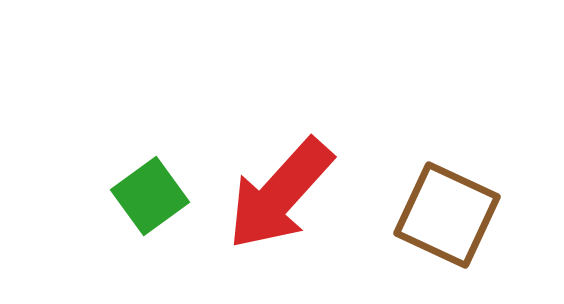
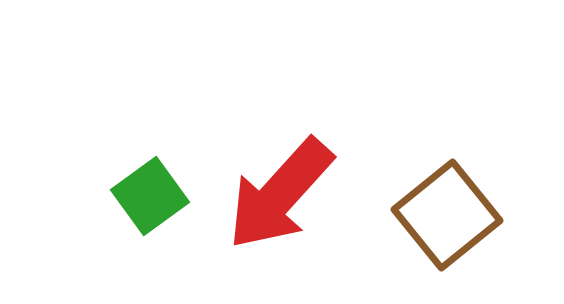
brown square: rotated 26 degrees clockwise
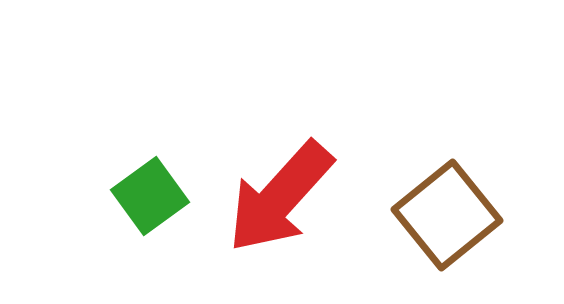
red arrow: moved 3 px down
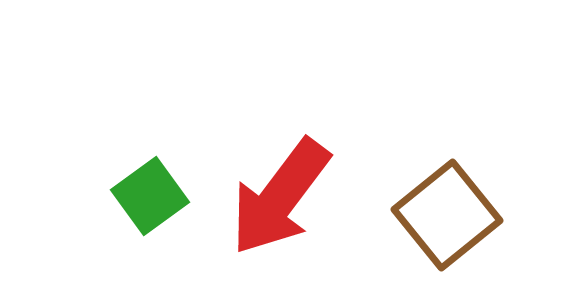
red arrow: rotated 5 degrees counterclockwise
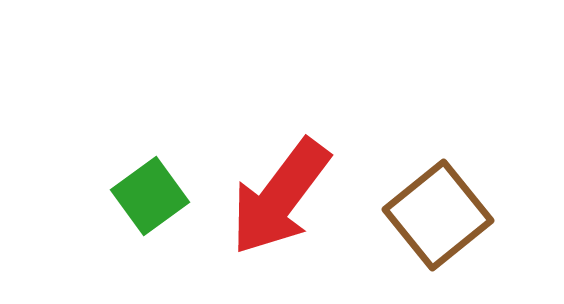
brown square: moved 9 px left
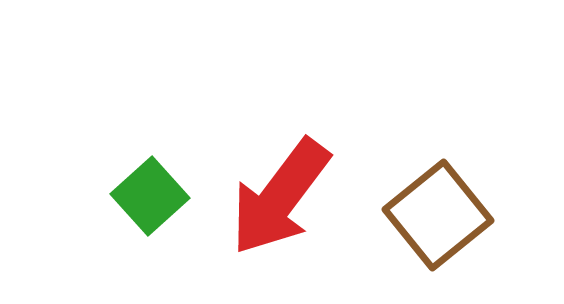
green square: rotated 6 degrees counterclockwise
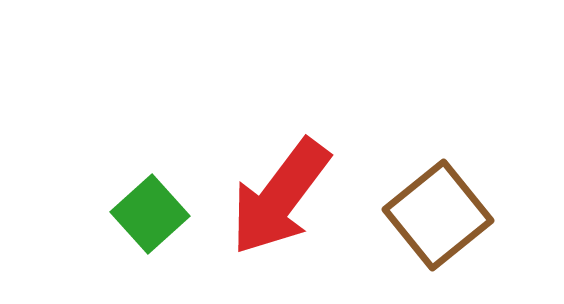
green square: moved 18 px down
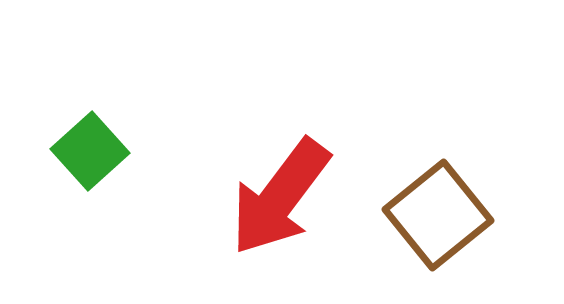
green square: moved 60 px left, 63 px up
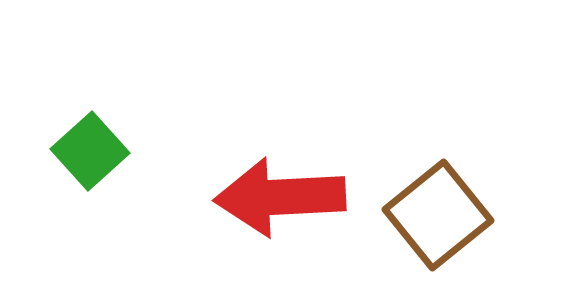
red arrow: rotated 50 degrees clockwise
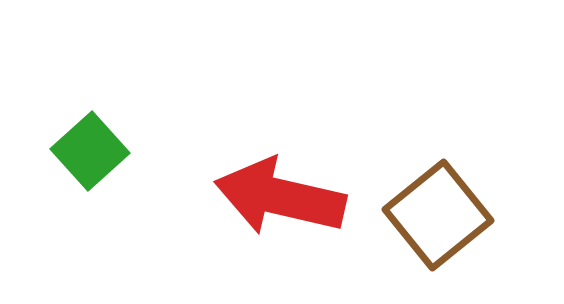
red arrow: rotated 16 degrees clockwise
